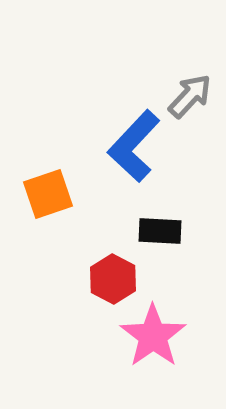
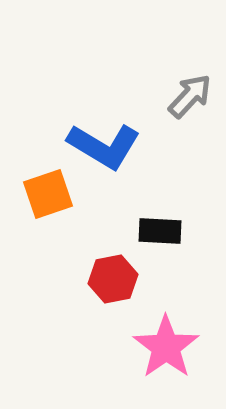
blue L-shape: moved 30 px left; rotated 102 degrees counterclockwise
red hexagon: rotated 21 degrees clockwise
pink star: moved 13 px right, 11 px down
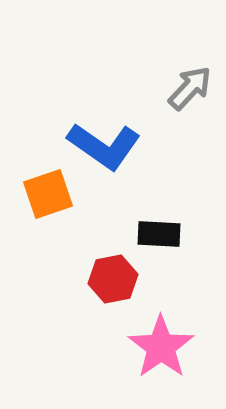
gray arrow: moved 8 px up
blue L-shape: rotated 4 degrees clockwise
black rectangle: moved 1 px left, 3 px down
pink star: moved 5 px left
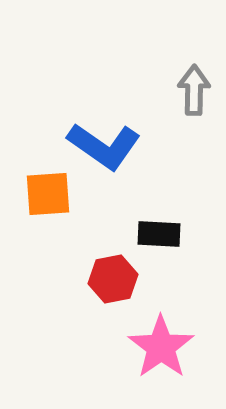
gray arrow: moved 4 px right, 2 px down; rotated 42 degrees counterclockwise
orange square: rotated 15 degrees clockwise
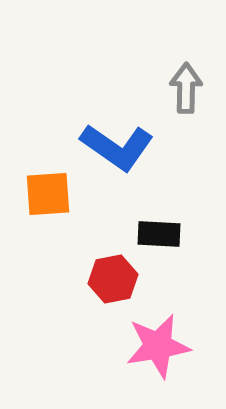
gray arrow: moved 8 px left, 2 px up
blue L-shape: moved 13 px right, 1 px down
pink star: moved 3 px left, 1 px up; rotated 26 degrees clockwise
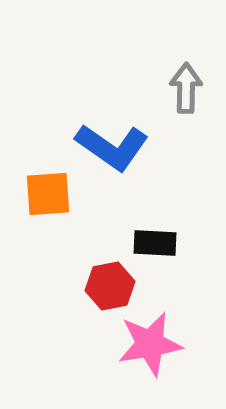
blue L-shape: moved 5 px left
black rectangle: moved 4 px left, 9 px down
red hexagon: moved 3 px left, 7 px down
pink star: moved 8 px left, 2 px up
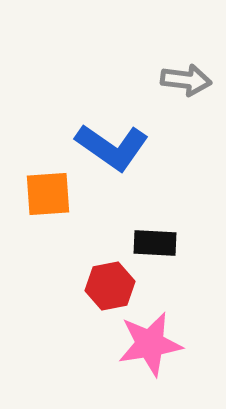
gray arrow: moved 8 px up; rotated 96 degrees clockwise
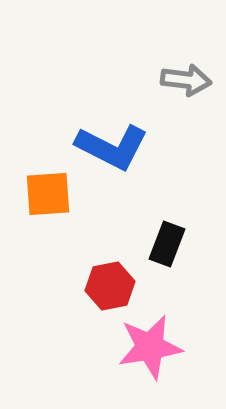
blue L-shape: rotated 8 degrees counterclockwise
black rectangle: moved 12 px right, 1 px down; rotated 72 degrees counterclockwise
pink star: moved 3 px down
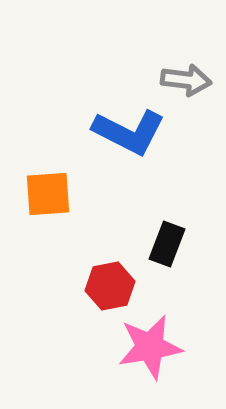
blue L-shape: moved 17 px right, 15 px up
